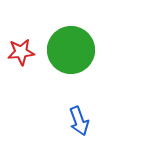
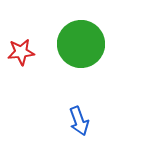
green circle: moved 10 px right, 6 px up
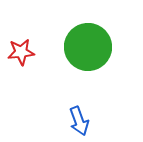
green circle: moved 7 px right, 3 px down
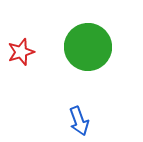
red star: rotated 12 degrees counterclockwise
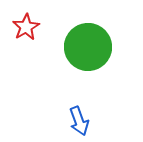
red star: moved 5 px right, 25 px up; rotated 12 degrees counterclockwise
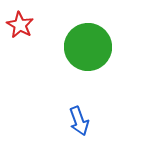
red star: moved 6 px left, 2 px up; rotated 12 degrees counterclockwise
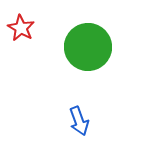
red star: moved 1 px right, 3 px down
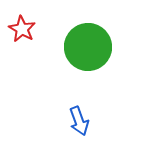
red star: moved 1 px right, 1 px down
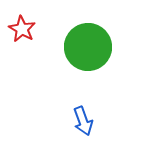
blue arrow: moved 4 px right
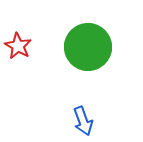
red star: moved 4 px left, 17 px down
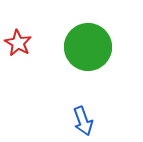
red star: moved 3 px up
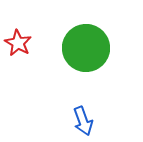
green circle: moved 2 px left, 1 px down
